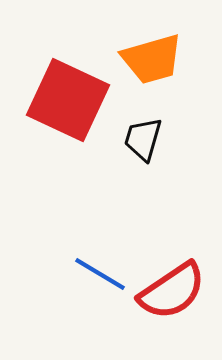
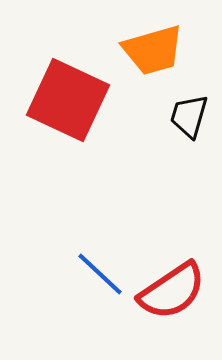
orange trapezoid: moved 1 px right, 9 px up
black trapezoid: moved 46 px right, 23 px up
blue line: rotated 12 degrees clockwise
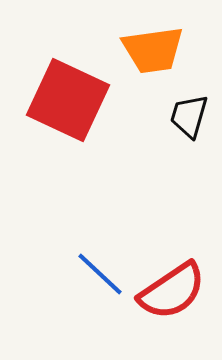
orange trapezoid: rotated 8 degrees clockwise
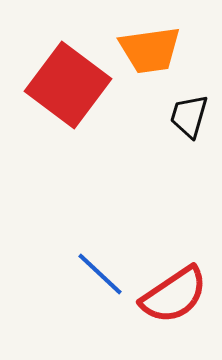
orange trapezoid: moved 3 px left
red square: moved 15 px up; rotated 12 degrees clockwise
red semicircle: moved 2 px right, 4 px down
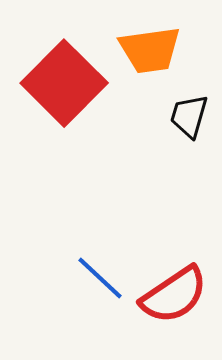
red square: moved 4 px left, 2 px up; rotated 8 degrees clockwise
blue line: moved 4 px down
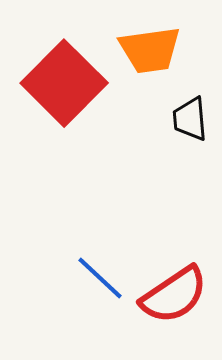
black trapezoid: moved 1 px right, 3 px down; rotated 21 degrees counterclockwise
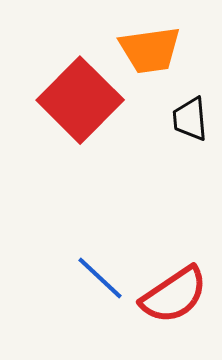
red square: moved 16 px right, 17 px down
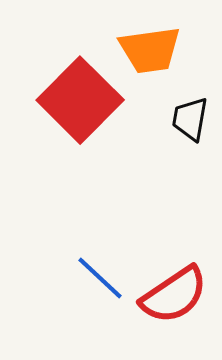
black trapezoid: rotated 15 degrees clockwise
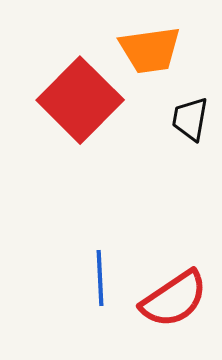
blue line: rotated 44 degrees clockwise
red semicircle: moved 4 px down
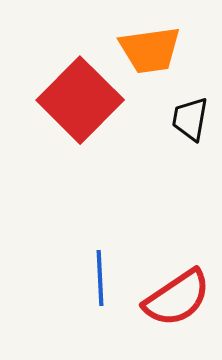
red semicircle: moved 3 px right, 1 px up
